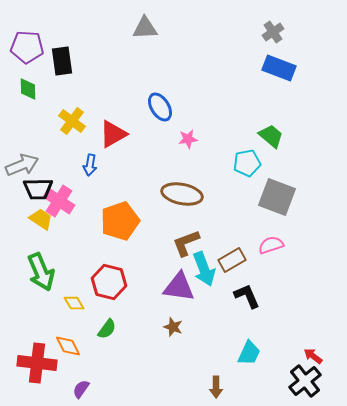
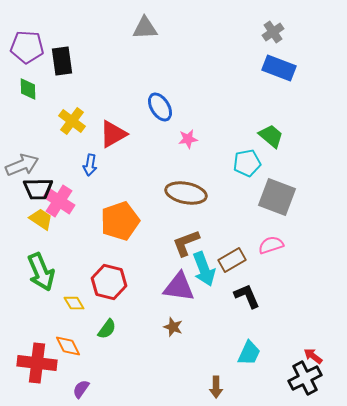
brown ellipse: moved 4 px right, 1 px up
black cross: moved 3 px up; rotated 12 degrees clockwise
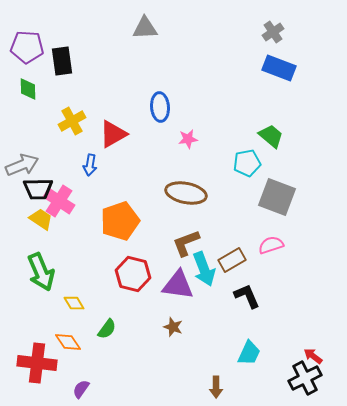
blue ellipse: rotated 28 degrees clockwise
yellow cross: rotated 24 degrees clockwise
red hexagon: moved 24 px right, 8 px up
purple triangle: moved 1 px left, 2 px up
orange diamond: moved 4 px up; rotated 8 degrees counterclockwise
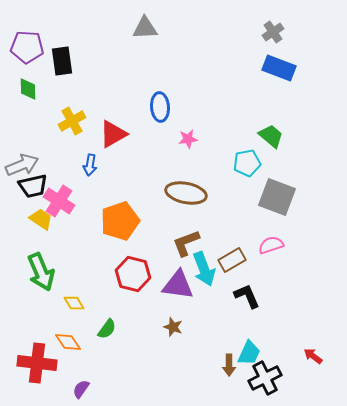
black trapezoid: moved 5 px left, 3 px up; rotated 12 degrees counterclockwise
black cross: moved 40 px left
brown arrow: moved 13 px right, 22 px up
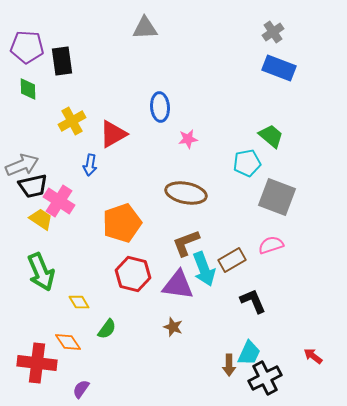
orange pentagon: moved 2 px right, 2 px down
black L-shape: moved 6 px right, 5 px down
yellow diamond: moved 5 px right, 1 px up
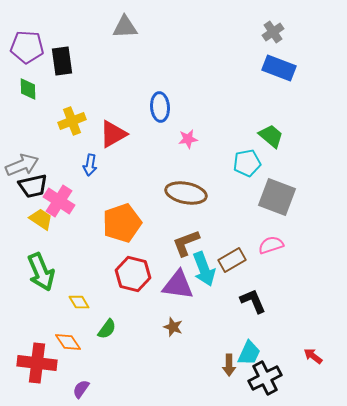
gray triangle: moved 20 px left, 1 px up
yellow cross: rotated 8 degrees clockwise
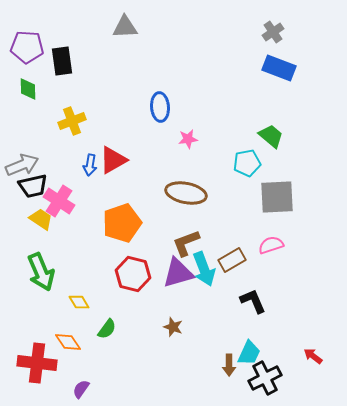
red triangle: moved 26 px down
gray square: rotated 24 degrees counterclockwise
purple triangle: moved 12 px up; rotated 24 degrees counterclockwise
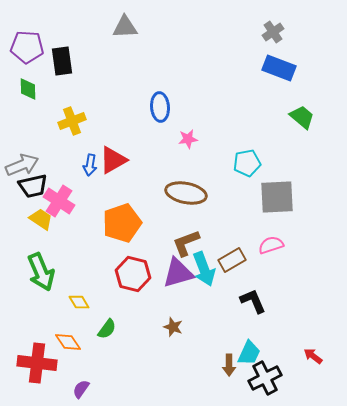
green trapezoid: moved 31 px right, 19 px up
